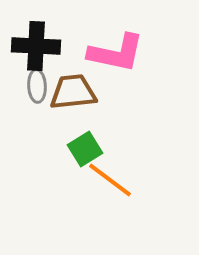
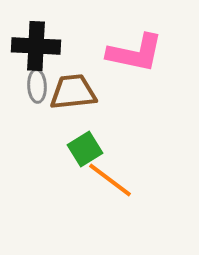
pink L-shape: moved 19 px right
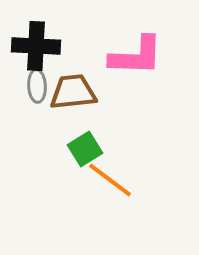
pink L-shape: moved 1 px right, 3 px down; rotated 10 degrees counterclockwise
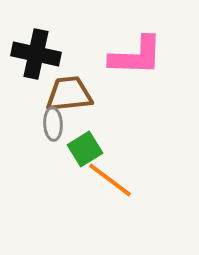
black cross: moved 8 px down; rotated 9 degrees clockwise
gray ellipse: moved 16 px right, 38 px down
brown trapezoid: moved 4 px left, 2 px down
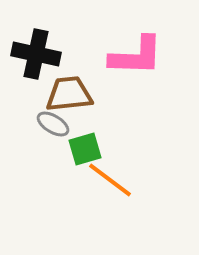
gray ellipse: rotated 56 degrees counterclockwise
green square: rotated 16 degrees clockwise
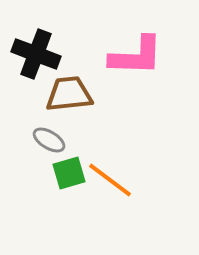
black cross: rotated 9 degrees clockwise
gray ellipse: moved 4 px left, 16 px down
green square: moved 16 px left, 24 px down
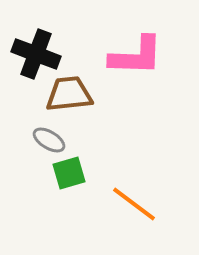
orange line: moved 24 px right, 24 px down
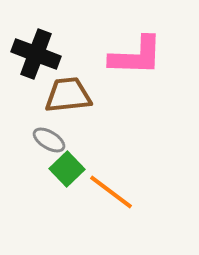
brown trapezoid: moved 1 px left, 1 px down
green square: moved 2 px left, 4 px up; rotated 28 degrees counterclockwise
orange line: moved 23 px left, 12 px up
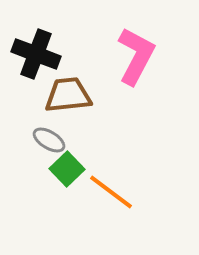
pink L-shape: rotated 64 degrees counterclockwise
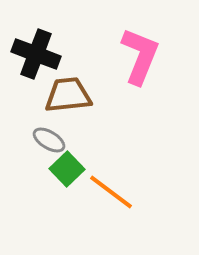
pink L-shape: moved 4 px right; rotated 6 degrees counterclockwise
